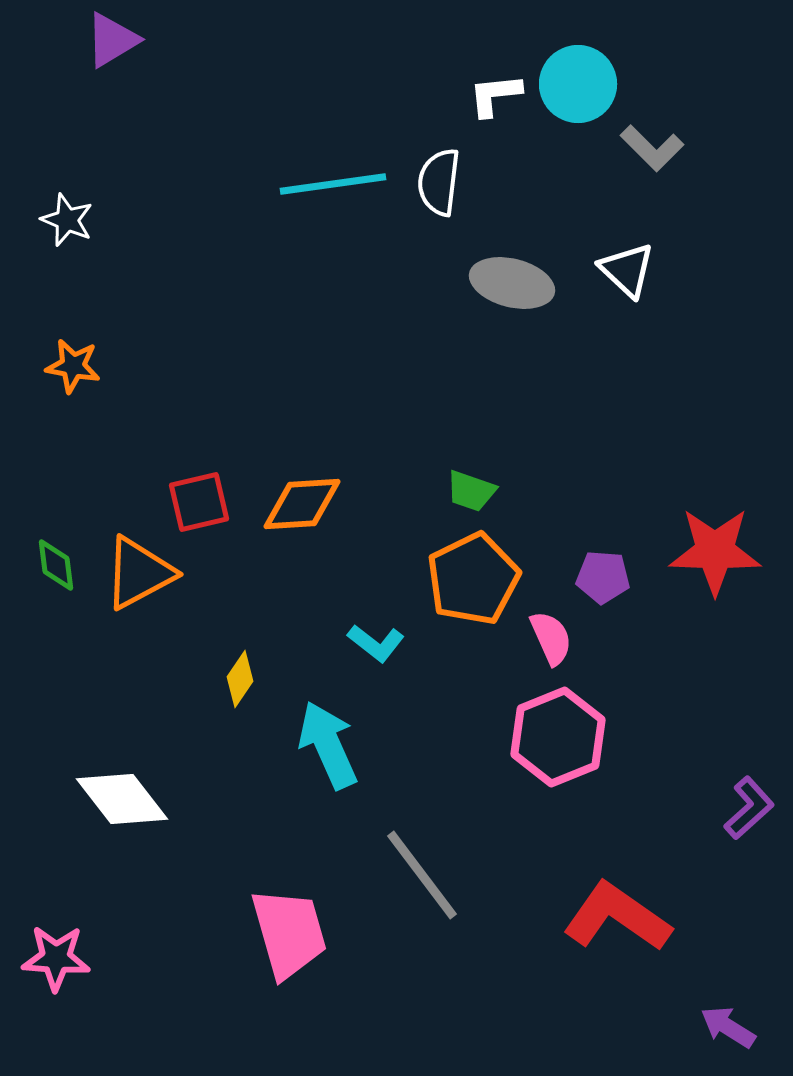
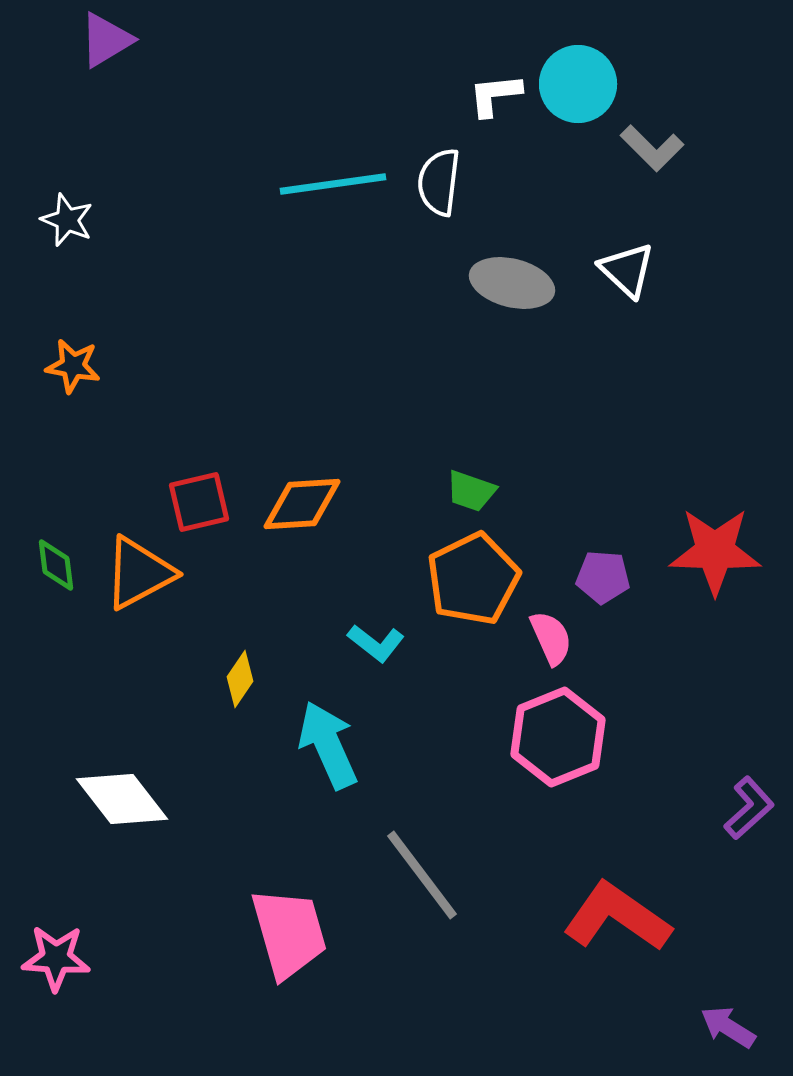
purple triangle: moved 6 px left
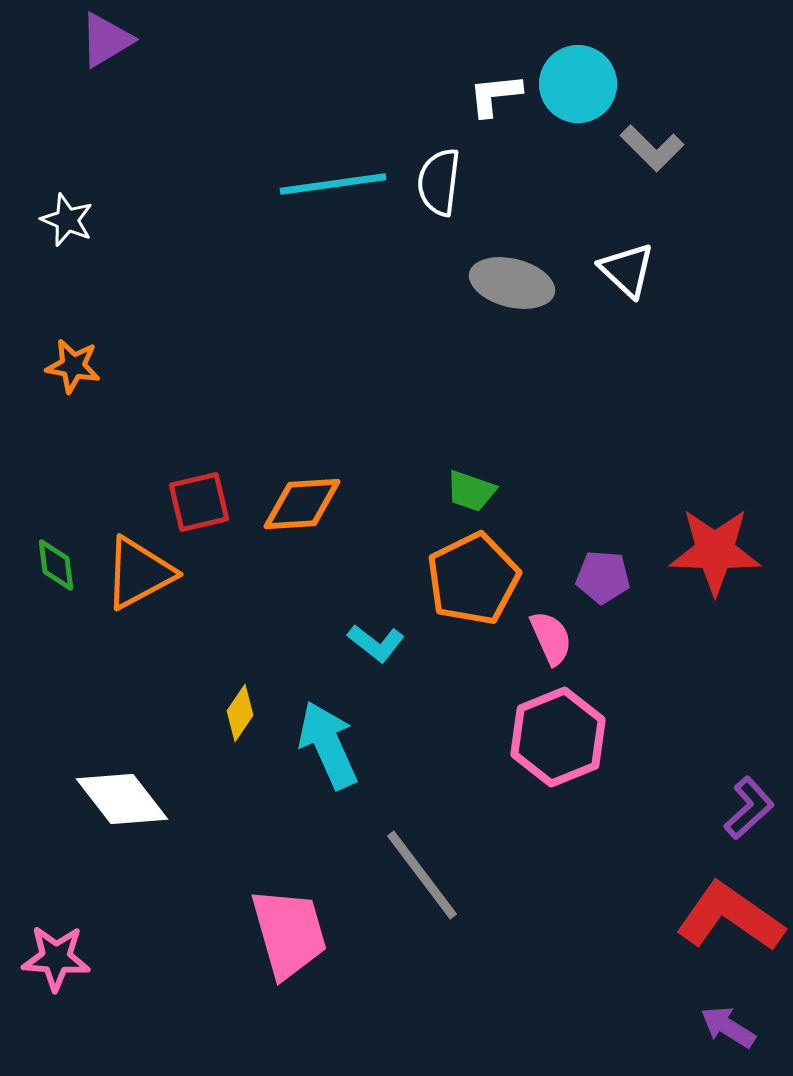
yellow diamond: moved 34 px down
red L-shape: moved 113 px right
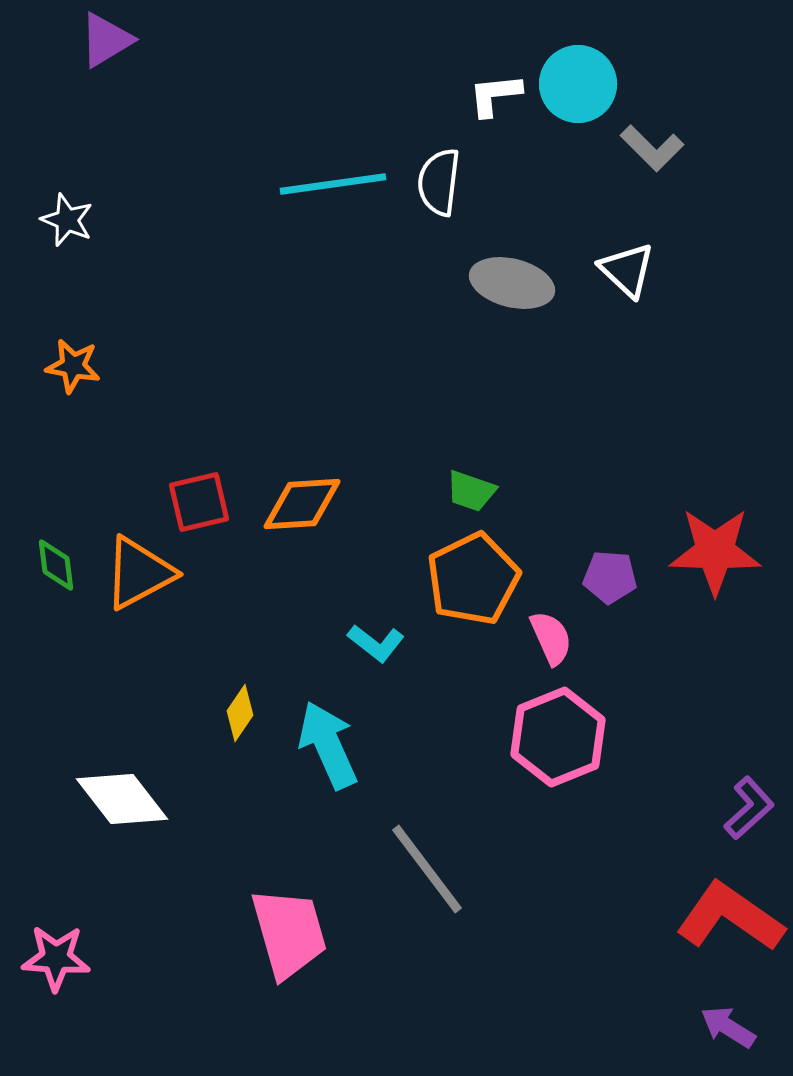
purple pentagon: moved 7 px right
gray line: moved 5 px right, 6 px up
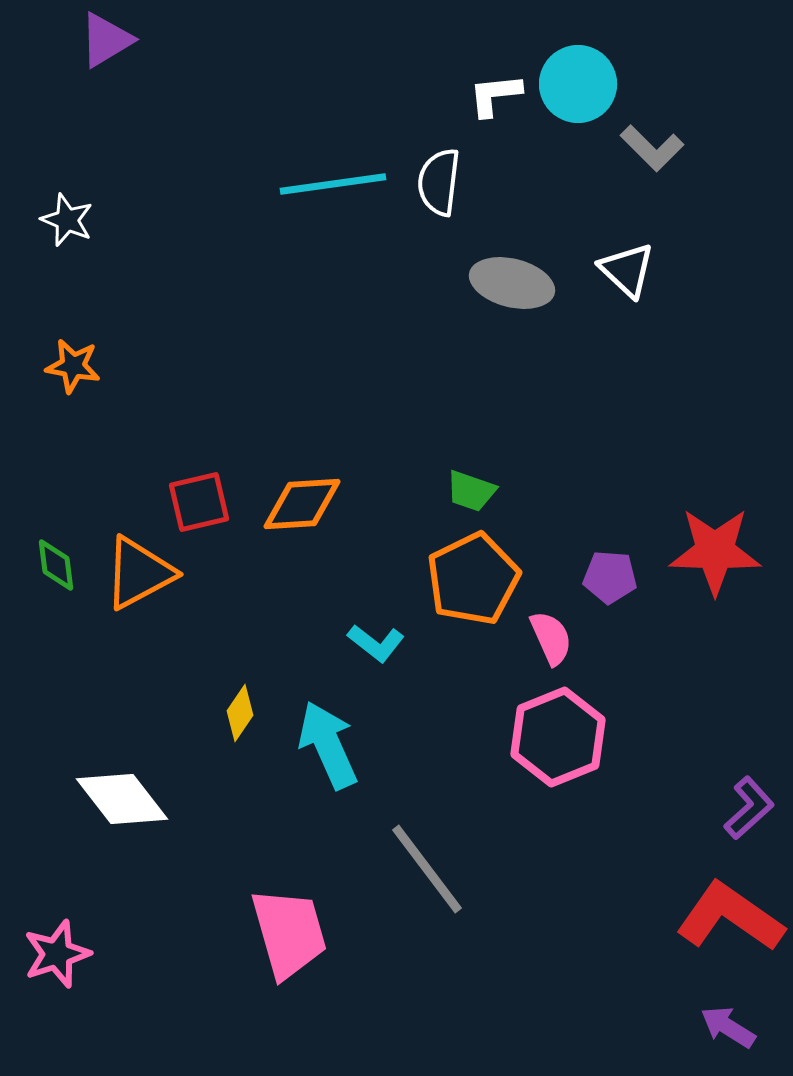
pink star: moved 1 px right, 4 px up; rotated 22 degrees counterclockwise
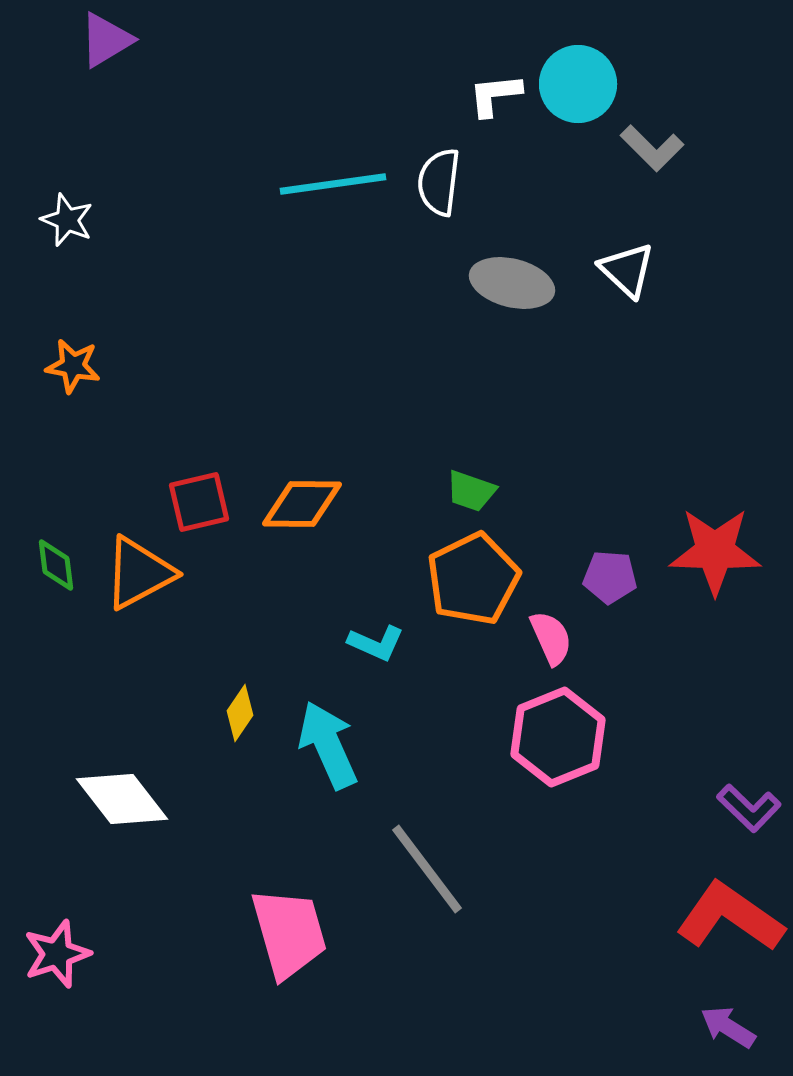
orange diamond: rotated 4 degrees clockwise
cyan L-shape: rotated 14 degrees counterclockwise
purple L-shape: rotated 86 degrees clockwise
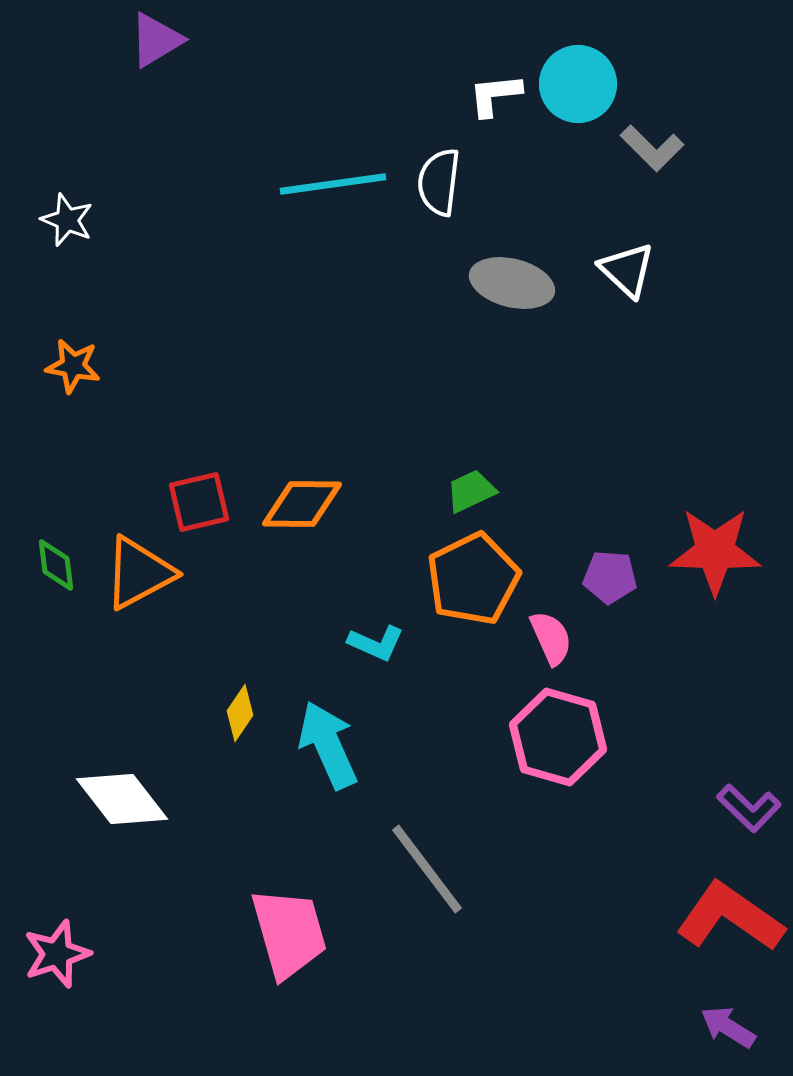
purple triangle: moved 50 px right
green trapezoid: rotated 136 degrees clockwise
pink hexagon: rotated 22 degrees counterclockwise
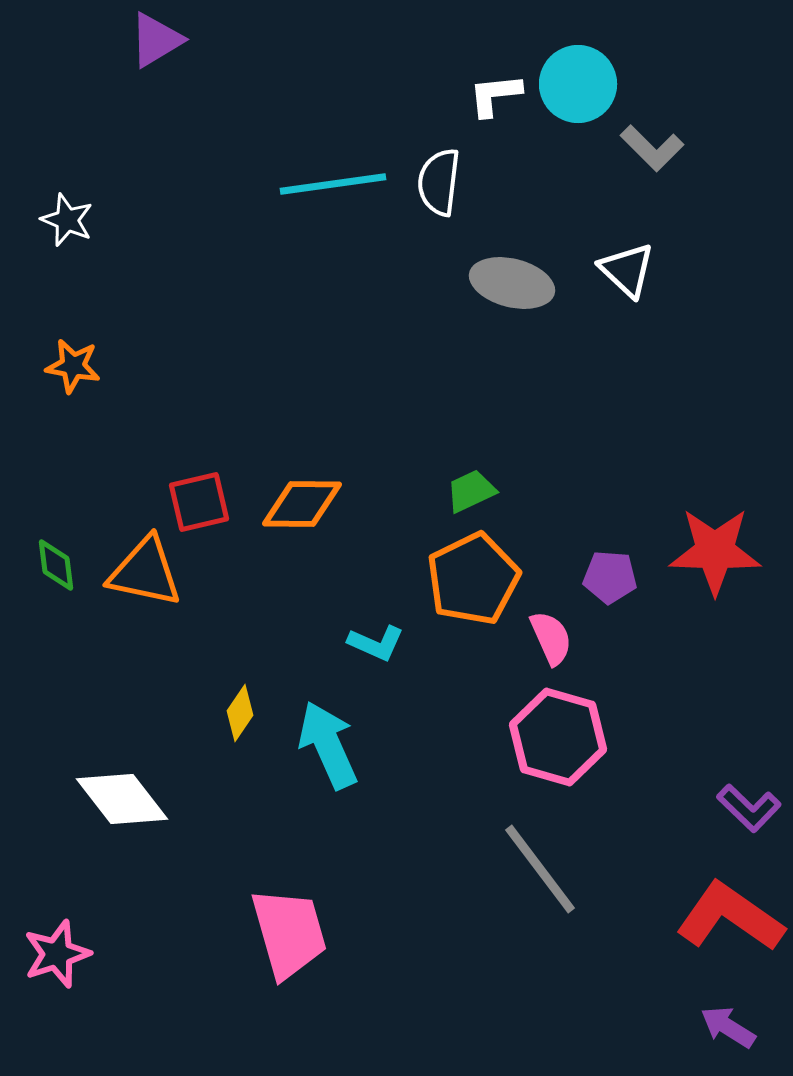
orange triangle: moved 6 px right, 1 px up; rotated 40 degrees clockwise
gray line: moved 113 px right
